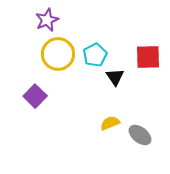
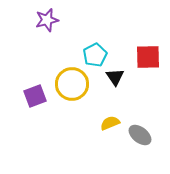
purple star: rotated 10 degrees clockwise
yellow circle: moved 14 px right, 30 px down
purple square: rotated 25 degrees clockwise
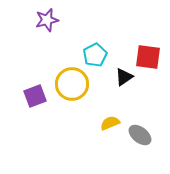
red square: rotated 8 degrees clockwise
black triangle: moved 9 px right; rotated 30 degrees clockwise
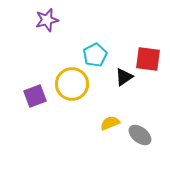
red square: moved 2 px down
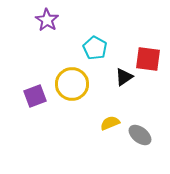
purple star: rotated 25 degrees counterclockwise
cyan pentagon: moved 7 px up; rotated 15 degrees counterclockwise
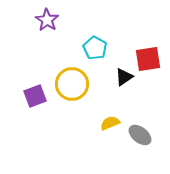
red square: rotated 16 degrees counterclockwise
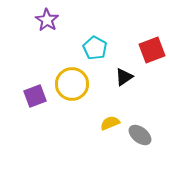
red square: moved 4 px right, 9 px up; rotated 12 degrees counterclockwise
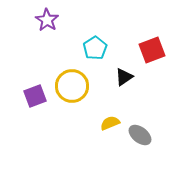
cyan pentagon: rotated 10 degrees clockwise
yellow circle: moved 2 px down
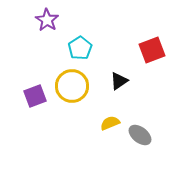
cyan pentagon: moved 15 px left
black triangle: moved 5 px left, 4 px down
